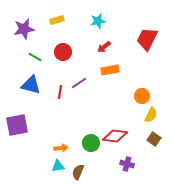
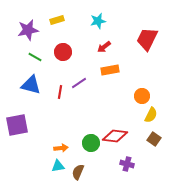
purple star: moved 4 px right, 1 px down
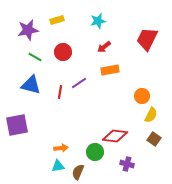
green circle: moved 4 px right, 9 px down
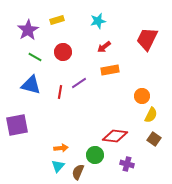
purple star: rotated 20 degrees counterclockwise
green circle: moved 3 px down
cyan triangle: rotated 40 degrees counterclockwise
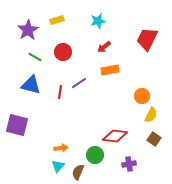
purple square: rotated 25 degrees clockwise
purple cross: moved 2 px right; rotated 24 degrees counterclockwise
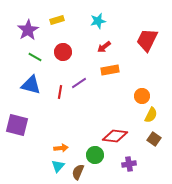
red trapezoid: moved 1 px down
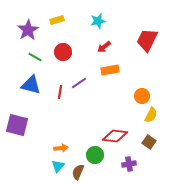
brown square: moved 5 px left, 3 px down
